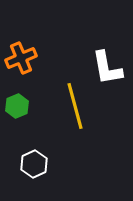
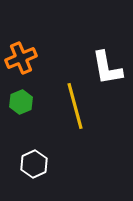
green hexagon: moved 4 px right, 4 px up
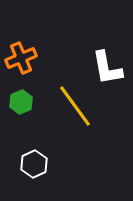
yellow line: rotated 21 degrees counterclockwise
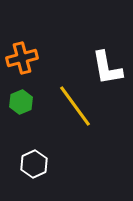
orange cross: moved 1 px right; rotated 8 degrees clockwise
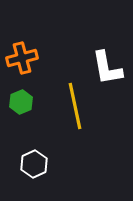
yellow line: rotated 24 degrees clockwise
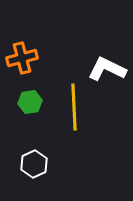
white L-shape: moved 1 px down; rotated 126 degrees clockwise
green hexagon: moved 9 px right; rotated 15 degrees clockwise
yellow line: moved 1 px left, 1 px down; rotated 9 degrees clockwise
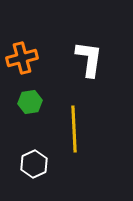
white L-shape: moved 18 px left, 10 px up; rotated 72 degrees clockwise
yellow line: moved 22 px down
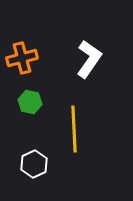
white L-shape: rotated 27 degrees clockwise
green hexagon: rotated 20 degrees clockwise
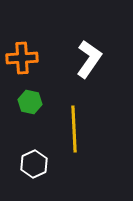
orange cross: rotated 12 degrees clockwise
